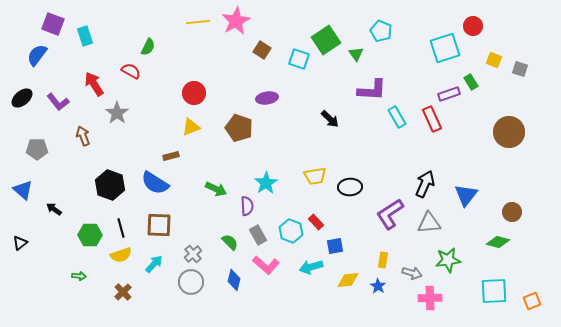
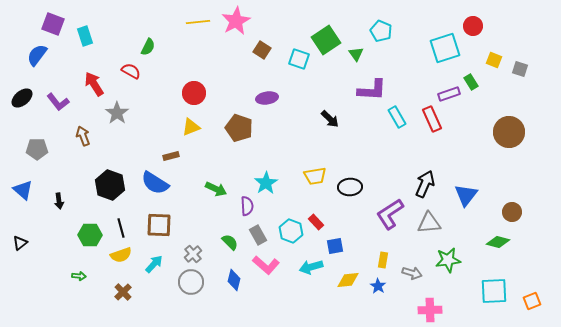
black arrow at (54, 209): moved 5 px right, 8 px up; rotated 133 degrees counterclockwise
pink cross at (430, 298): moved 12 px down
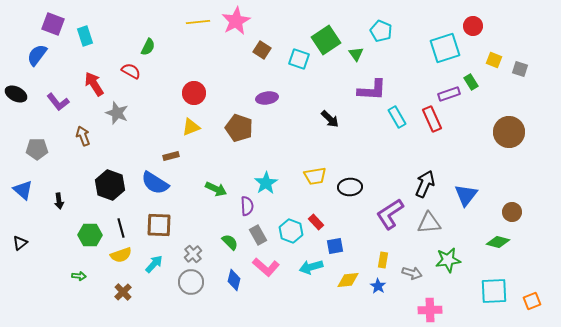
black ellipse at (22, 98): moved 6 px left, 4 px up; rotated 65 degrees clockwise
gray star at (117, 113): rotated 15 degrees counterclockwise
pink L-shape at (266, 265): moved 2 px down
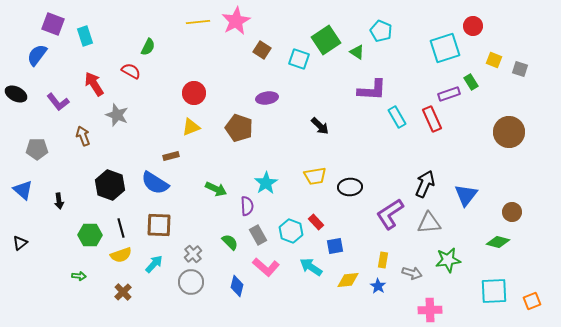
green triangle at (356, 54): moved 1 px right, 2 px up; rotated 21 degrees counterclockwise
gray star at (117, 113): moved 2 px down
black arrow at (330, 119): moved 10 px left, 7 px down
cyan arrow at (311, 267): rotated 50 degrees clockwise
blue diamond at (234, 280): moved 3 px right, 6 px down
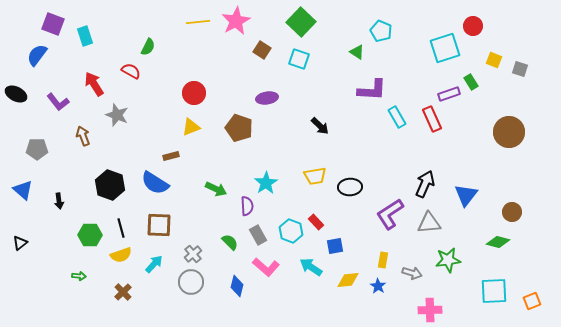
green square at (326, 40): moved 25 px left, 18 px up; rotated 12 degrees counterclockwise
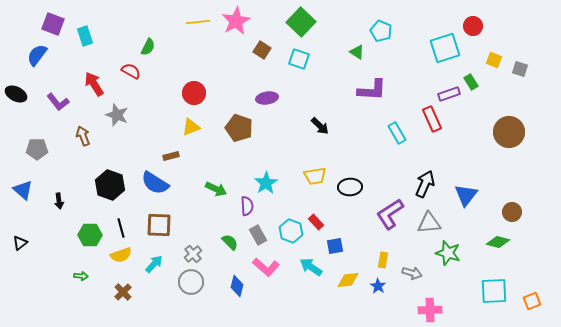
cyan rectangle at (397, 117): moved 16 px down
green star at (448, 260): moved 7 px up; rotated 25 degrees clockwise
green arrow at (79, 276): moved 2 px right
